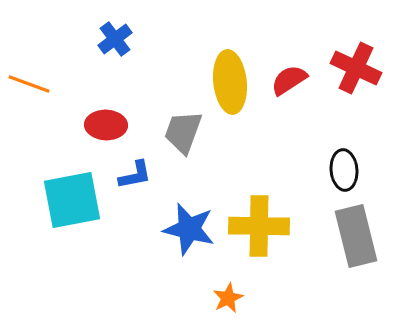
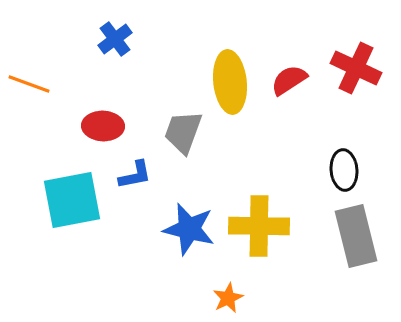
red ellipse: moved 3 px left, 1 px down
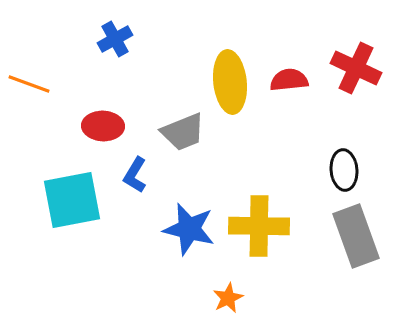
blue cross: rotated 8 degrees clockwise
red semicircle: rotated 27 degrees clockwise
gray trapezoid: rotated 132 degrees counterclockwise
blue L-shape: rotated 132 degrees clockwise
gray rectangle: rotated 6 degrees counterclockwise
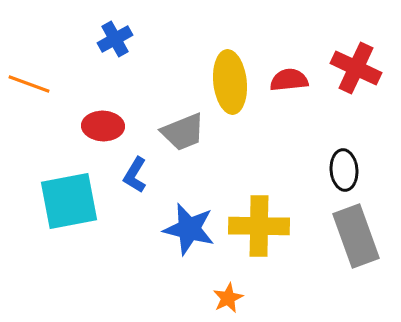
cyan square: moved 3 px left, 1 px down
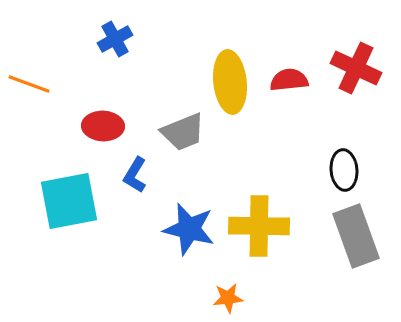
orange star: rotated 20 degrees clockwise
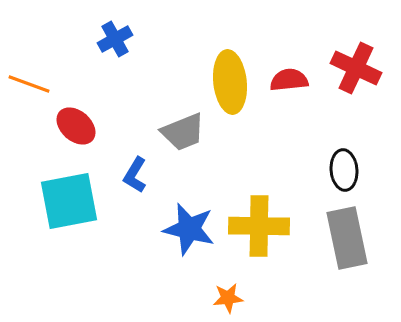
red ellipse: moved 27 px left; rotated 39 degrees clockwise
gray rectangle: moved 9 px left, 2 px down; rotated 8 degrees clockwise
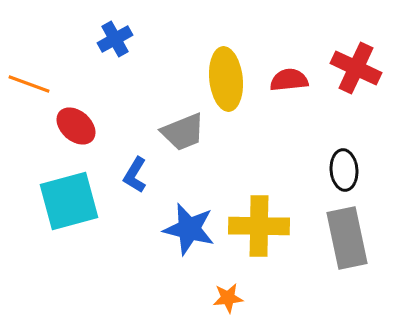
yellow ellipse: moved 4 px left, 3 px up
cyan square: rotated 4 degrees counterclockwise
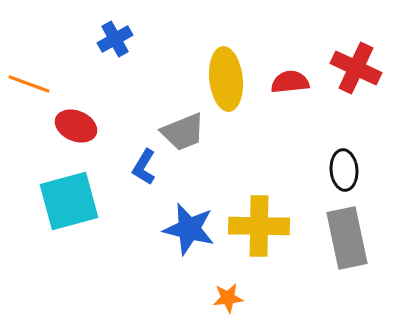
red semicircle: moved 1 px right, 2 px down
red ellipse: rotated 18 degrees counterclockwise
blue L-shape: moved 9 px right, 8 px up
